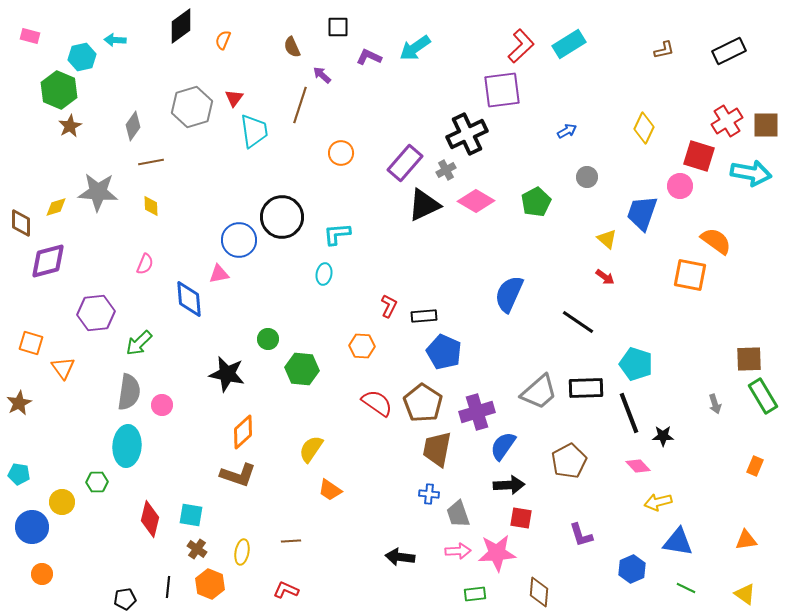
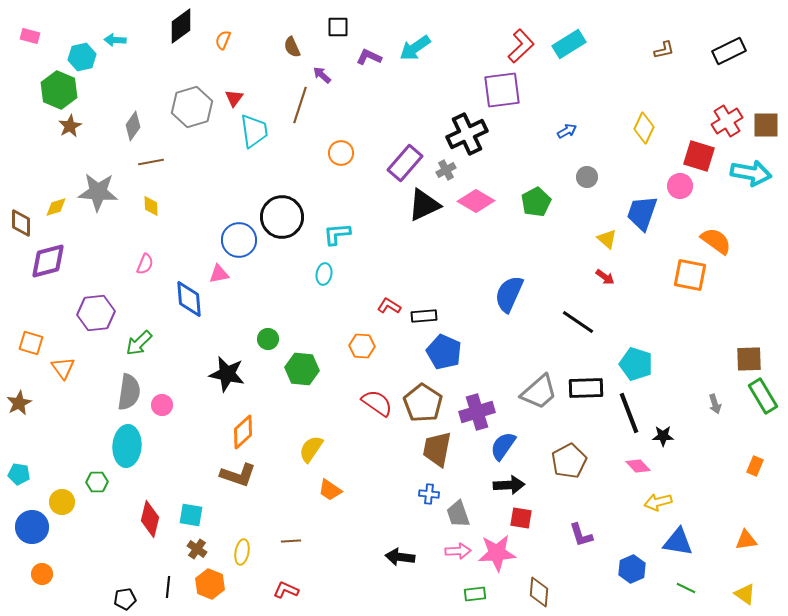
red L-shape at (389, 306): rotated 85 degrees counterclockwise
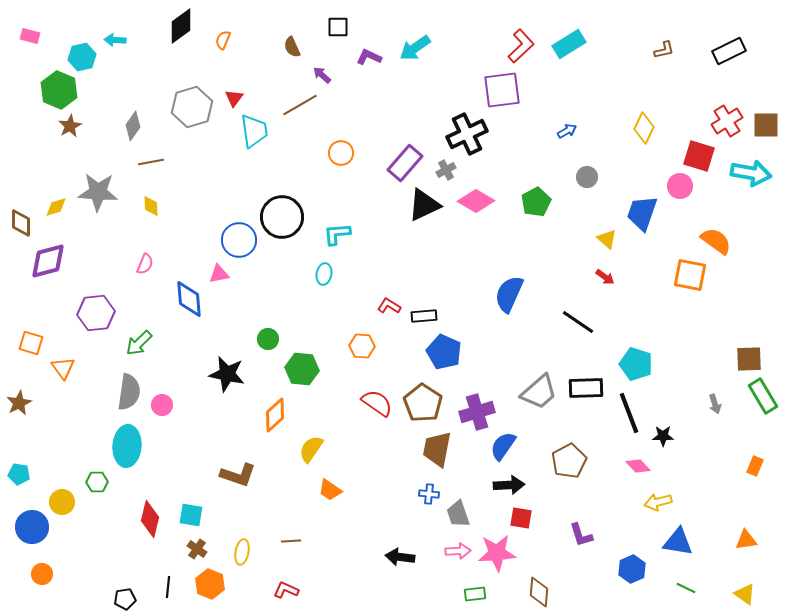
brown line at (300, 105): rotated 42 degrees clockwise
orange diamond at (243, 432): moved 32 px right, 17 px up
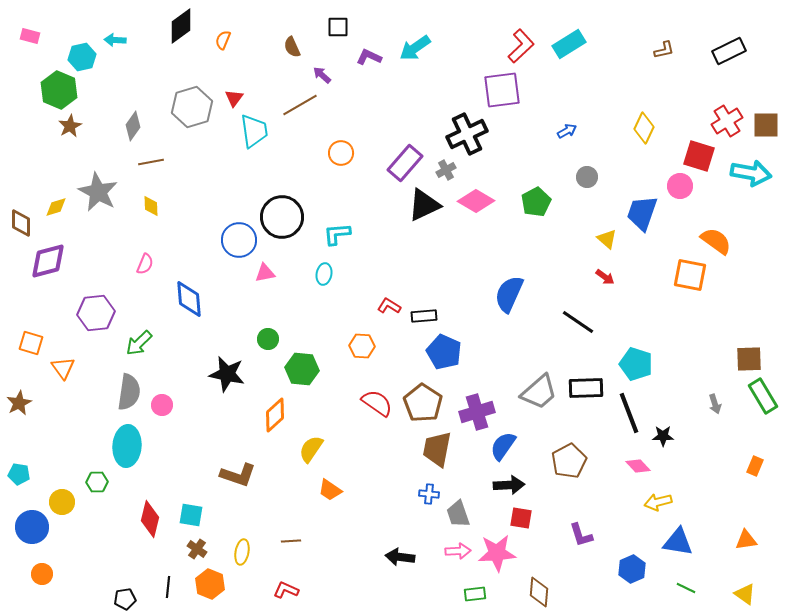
gray star at (98, 192): rotated 24 degrees clockwise
pink triangle at (219, 274): moved 46 px right, 1 px up
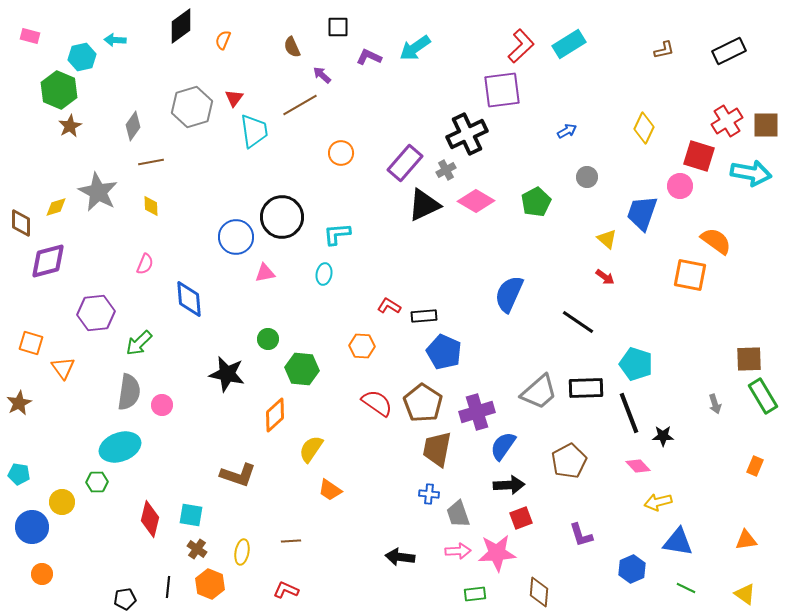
blue circle at (239, 240): moved 3 px left, 3 px up
cyan ellipse at (127, 446): moved 7 px left, 1 px down; rotated 66 degrees clockwise
red square at (521, 518): rotated 30 degrees counterclockwise
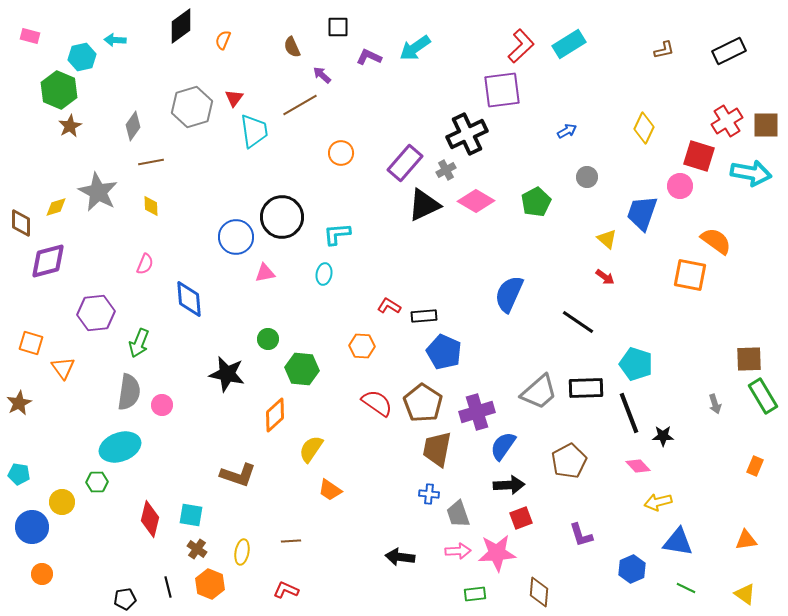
green arrow at (139, 343): rotated 24 degrees counterclockwise
black line at (168, 587): rotated 20 degrees counterclockwise
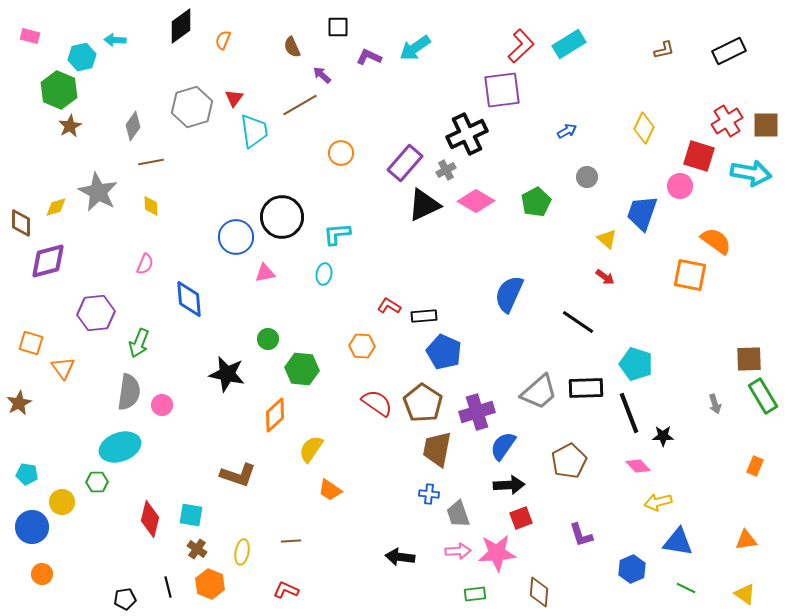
cyan pentagon at (19, 474): moved 8 px right
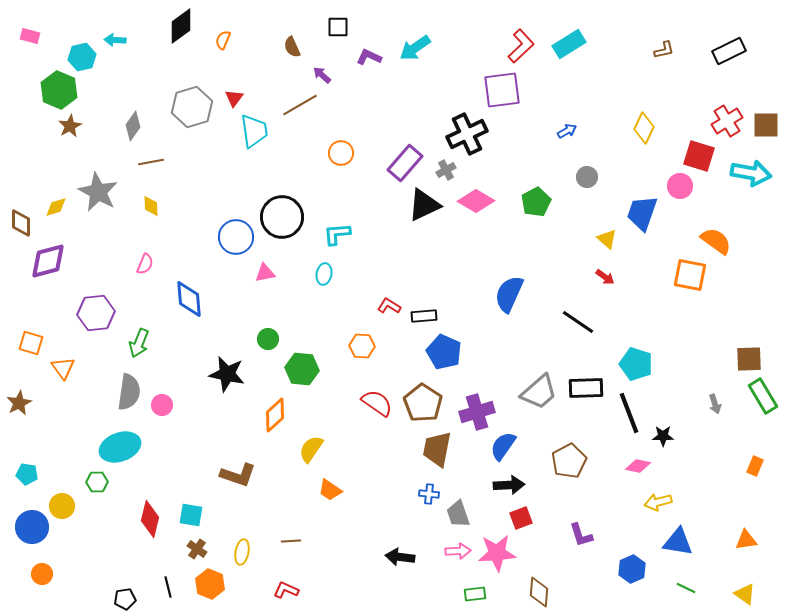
pink diamond at (638, 466): rotated 35 degrees counterclockwise
yellow circle at (62, 502): moved 4 px down
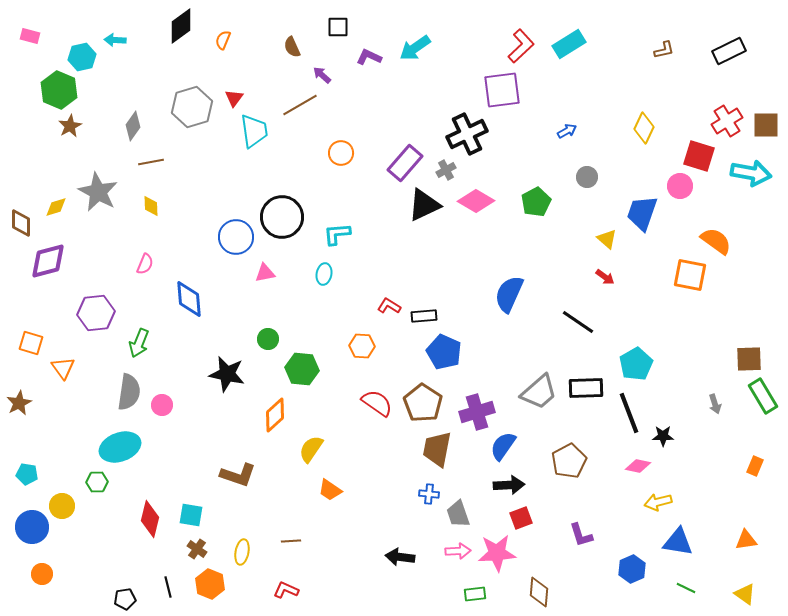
cyan pentagon at (636, 364): rotated 24 degrees clockwise
